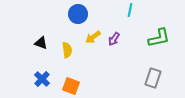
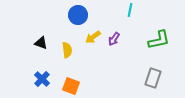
blue circle: moved 1 px down
green L-shape: moved 2 px down
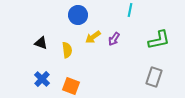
gray rectangle: moved 1 px right, 1 px up
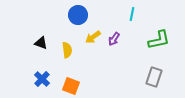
cyan line: moved 2 px right, 4 px down
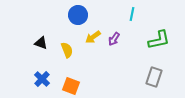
yellow semicircle: rotated 14 degrees counterclockwise
